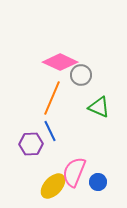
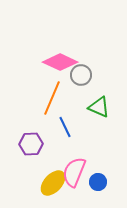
blue line: moved 15 px right, 4 px up
yellow ellipse: moved 3 px up
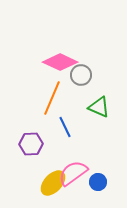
pink semicircle: moved 1 px left, 1 px down; rotated 32 degrees clockwise
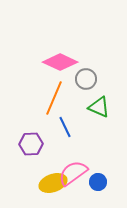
gray circle: moved 5 px right, 4 px down
orange line: moved 2 px right
yellow ellipse: rotated 28 degrees clockwise
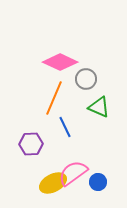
yellow ellipse: rotated 8 degrees counterclockwise
